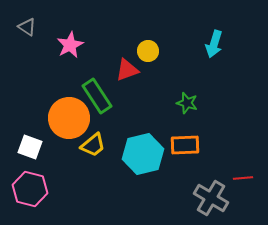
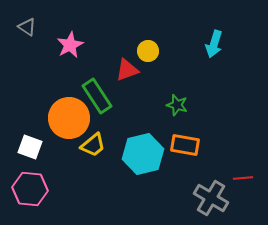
green star: moved 10 px left, 2 px down
orange rectangle: rotated 12 degrees clockwise
pink hexagon: rotated 8 degrees counterclockwise
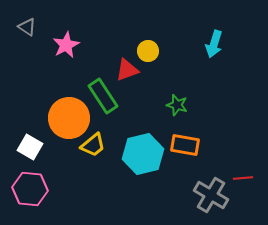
pink star: moved 4 px left
green rectangle: moved 6 px right
white square: rotated 10 degrees clockwise
gray cross: moved 3 px up
